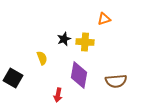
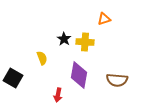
black star: rotated 16 degrees counterclockwise
brown semicircle: moved 1 px right, 1 px up; rotated 10 degrees clockwise
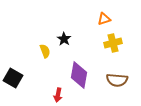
yellow cross: moved 28 px right, 1 px down; rotated 18 degrees counterclockwise
yellow semicircle: moved 3 px right, 7 px up
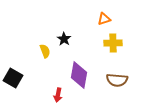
yellow cross: rotated 12 degrees clockwise
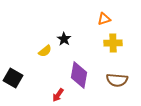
yellow semicircle: rotated 72 degrees clockwise
red arrow: rotated 24 degrees clockwise
